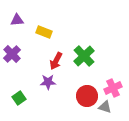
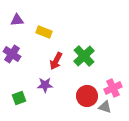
purple cross: rotated 12 degrees counterclockwise
purple star: moved 3 px left, 3 px down
green square: rotated 16 degrees clockwise
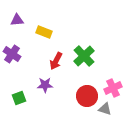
gray triangle: moved 2 px down
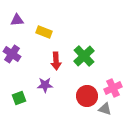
red arrow: rotated 30 degrees counterclockwise
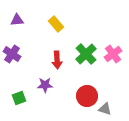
yellow rectangle: moved 12 px right, 8 px up; rotated 28 degrees clockwise
green cross: moved 2 px right, 2 px up
red arrow: moved 1 px right, 1 px up
pink cross: moved 34 px up; rotated 12 degrees counterclockwise
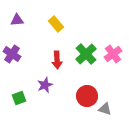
purple star: rotated 21 degrees counterclockwise
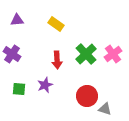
yellow rectangle: rotated 14 degrees counterclockwise
green square: moved 9 px up; rotated 24 degrees clockwise
